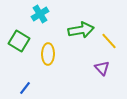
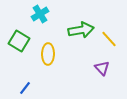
yellow line: moved 2 px up
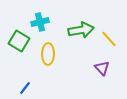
cyan cross: moved 8 px down; rotated 18 degrees clockwise
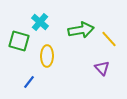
cyan cross: rotated 36 degrees counterclockwise
green square: rotated 15 degrees counterclockwise
yellow ellipse: moved 1 px left, 2 px down
blue line: moved 4 px right, 6 px up
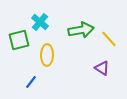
green square: moved 1 px up; rotated 30 degrees counterclockwise
yellow ellipse: moved 1 px up
purple triangle: rotated 14 degrees counterclockwise
blue line: moved 2 px right
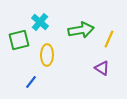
yellow line: rotated 66 degrees clockwise
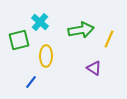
yellow ellipse: moved 1 px left, 1 px down
purple triangle: moved 8 px left
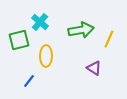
blue line: moved 2 px left, 1 px up
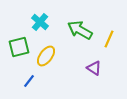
green arrow: moved 1 px left; rotated 140 degrees counterclockwise
green square: moved 7 px down
yellow ellipse: rotated 35 degrees clockwise
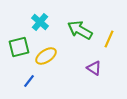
yellow ellipse: rotated 20 degrees clockwise
